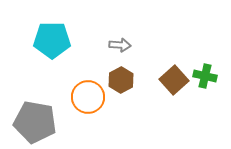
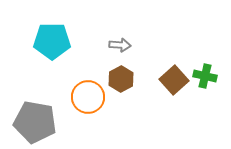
cyan pentagon: moved 1 px down
brown hexagon: moved 1 px up
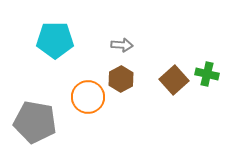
cyan pentagon: moved 3 px right, 1 px up
gray arrow: moved 2 px right
green cross: moved 2 px right, 2 px up
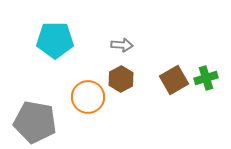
green cross: moved 1 px left, 4 px down; rotated 30 degrees counterclockwise
brown square: rotated 12 degrees clockwise
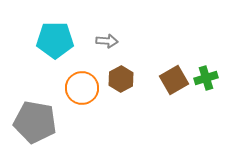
gray arrow: moved 15 px left, 4 px up
orange circle: moved 6 px left, 9 px up
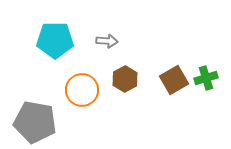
brown hexagon: moved 4 px right
orange circle: moved 2 px down
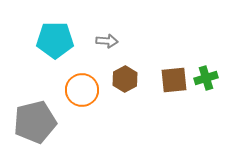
brown square: rotated 24 degrees clockwise
gray pentagon: rotated 24 degrees counterclockwise
